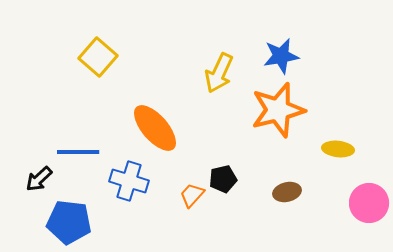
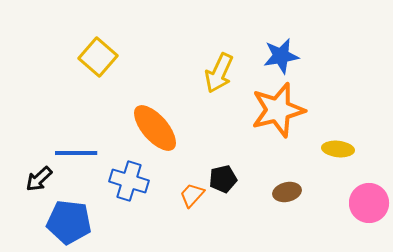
blue line: moved 2 px left, 1 px down
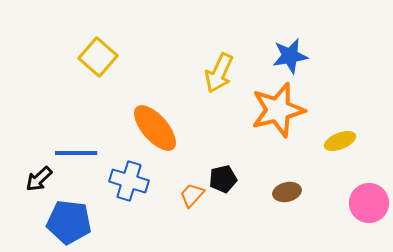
blue star: moved 9 px right
yellow ellipse: moved 2 px right, 8 px up; rotated 28 degrees counterclockwise
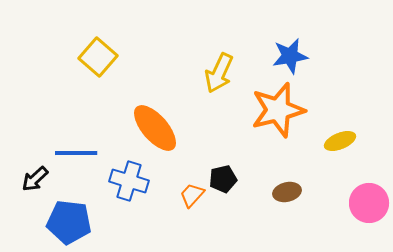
black arrow: moved 4 px left
